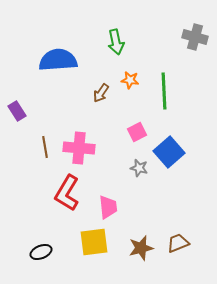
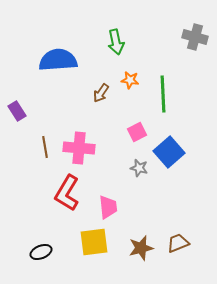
green line: moved 1 px left, 3 px down
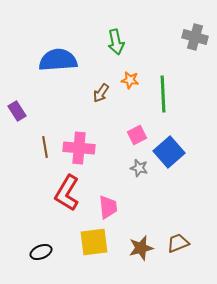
pink square: moved 3 px down
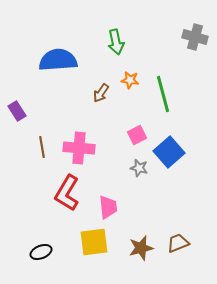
green line: rotated 12 degrees counterclockwise
brown line: moved 3 px left
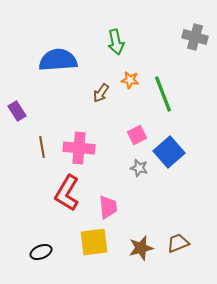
green line: rotated 6 degrees counterclockwise
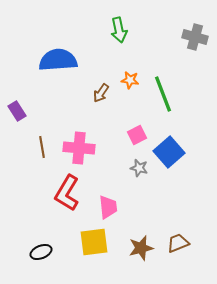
green arrow: moved 3 px right, 12 px up
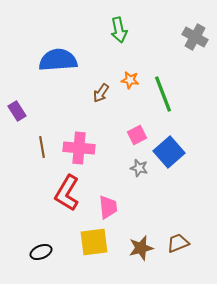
gray cross: rotated 15 degrees clockwise
